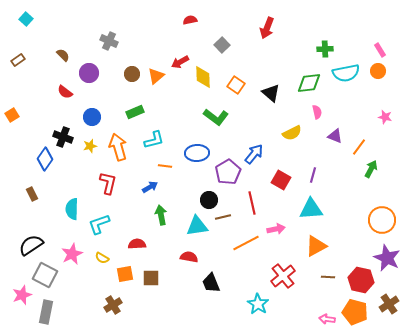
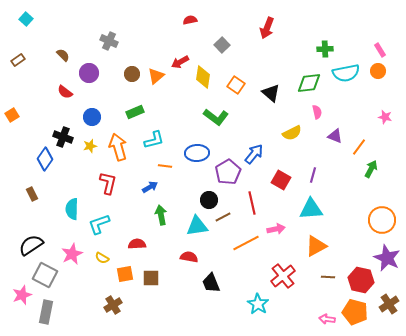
yellow diamond at (203, 77): rotated 10 degrees clockwise
brown line at (223, 217): rotated 14 degrees counterclockwise
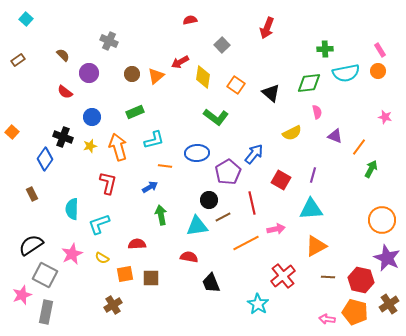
orange square at (12, 115): moved 17 px down; rotated 16 degrees counterclockwise
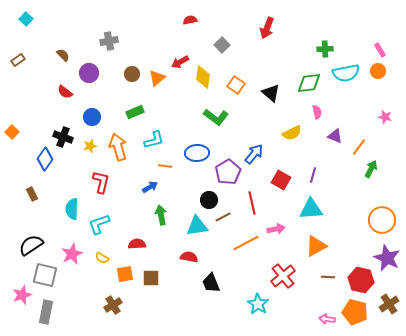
gray cross at (109, 41): rotated 36 degrees counterclockwise
orange triangle at (156, 76): moved 1 px right, 2 px down
red L-shape at (108, 183): moved 7 px left, 1 px up
gray square at (45, 275): rotated 15 degrees counterclockwise
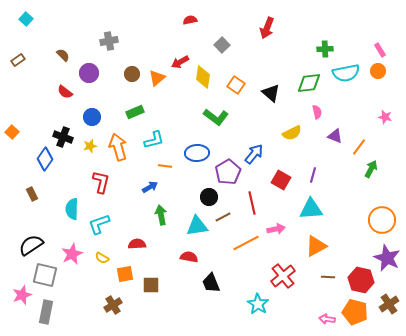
black circle at (209, 200): moved 3 px up
brown square at (151, 278): moved 7 px down
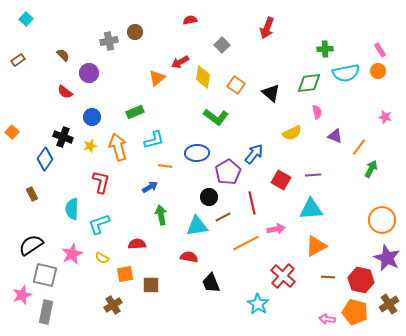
brown circle at (132, 74): moved 3 px right, 42 px up
purple line at (313, 175): rotated 70 degrees clockwise
red cross at (283, 276): rotated 10 degrees counterclockwise
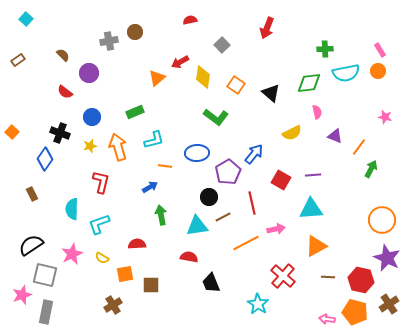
black cross at (63, 137): moved 3 px left, 4 px up
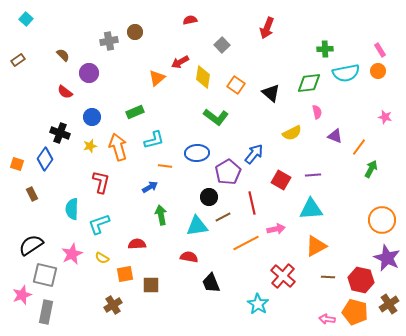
orange square at (12, 132): moved 5 px right, 32 px down; rotated 24 degrees counterclockwise
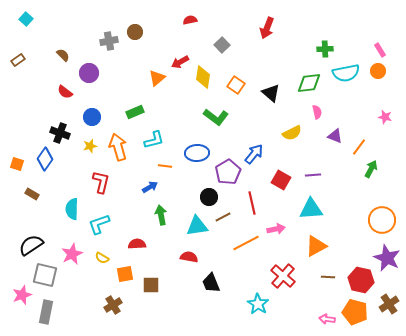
brown rectangle at (32, 194): rotated 32 degrees counterclockwise
